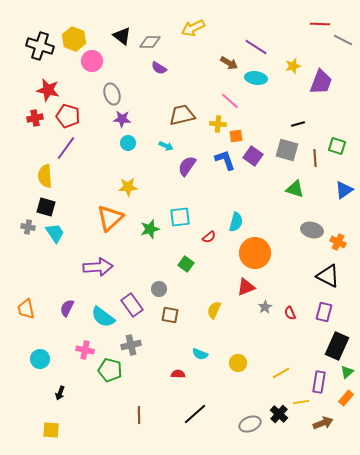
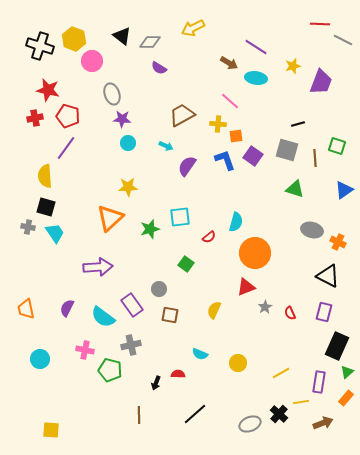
brown trapezoid at (182, 115): rotated 16 degrees counterclockwise
black arrow at (60, 393): moved 96 px right, 10 px up
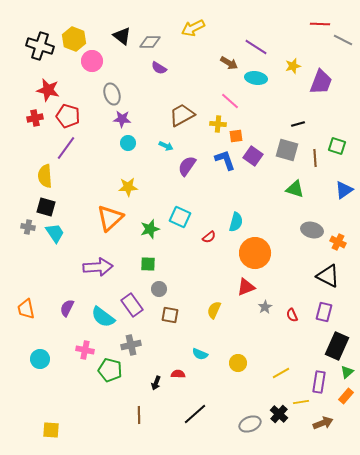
cyan square at (180, 217): rotated 30 degrees clockwise
green square at (186, 264): moved 38 px left; rotated 35 degrees counterclockwise
red semicircle at (290, 313): moved 2 px right, 2 px down
orange rectangle at (346, 398): moved 2 px up
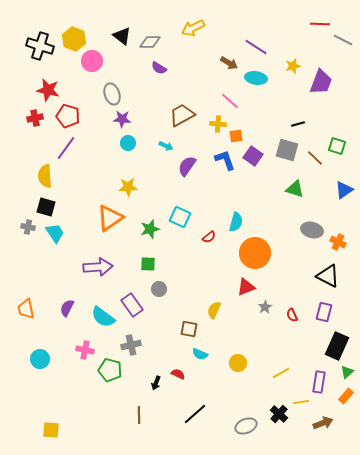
brown line at (315, 158): rotated 42 degrees counterclockwise
orange triangle at (110, 218): rotated 8 degrees clockwise
brown square at (170, 315): moved 19 px right, 14 px down
red semicircle at (178, 374): rotated 24 degrees clockwise
gray ellipse at (250, 424): moved 4 px left, 2 px down
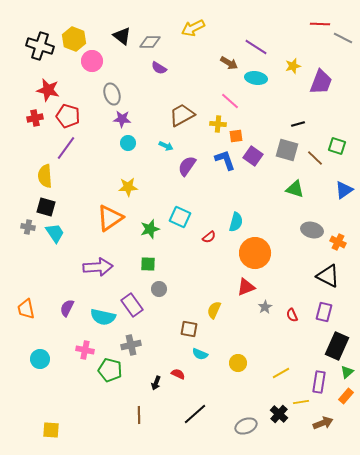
gray line at (343, 40): moved 2 px up
cyan semicircle at (103, 317): rotated 25 degrees counterclockwise
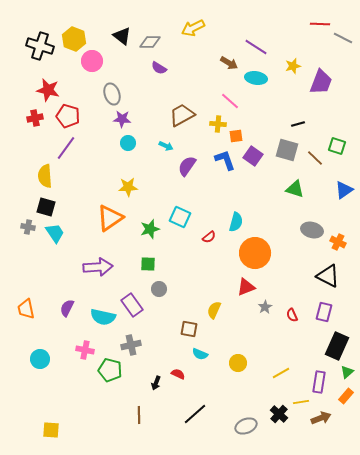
brown arrow at (323, 423): moved 2 px left, 5 px up
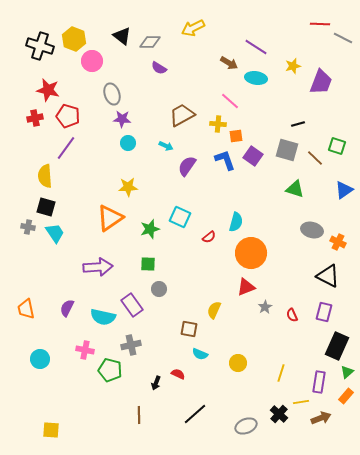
orange circle at (255, 253): moved 4 px left
yellow line at (281, 373): rotated 42 degrees counterclockwise
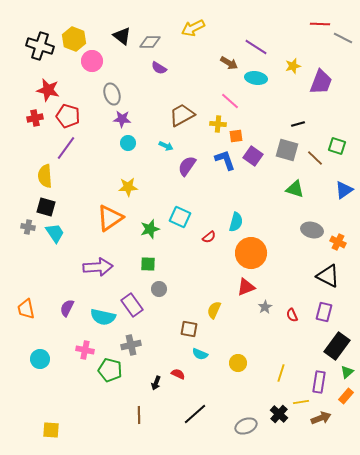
black rectangle at (337, 346): rotated 12 degrees clockwise
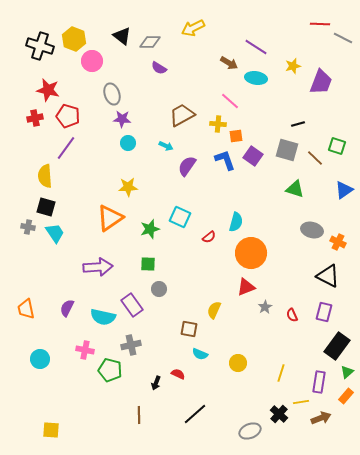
gray ellipse at (246, 426): moved 4 px right, 5 px down
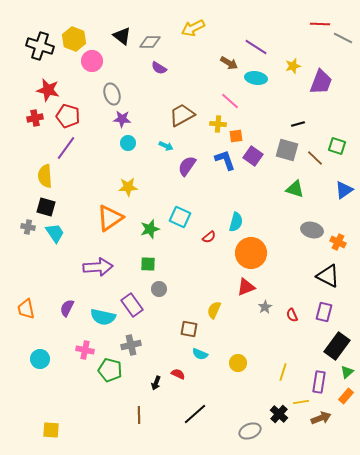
yellow line at (281, 373): moved 2 px right, 1 px up
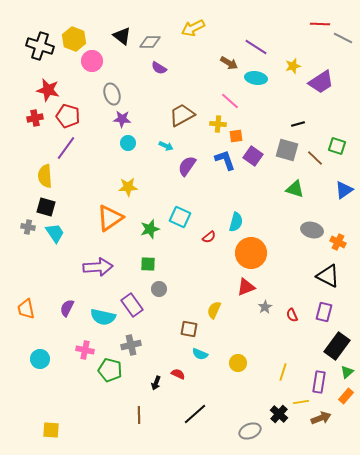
purple trapezoid at (321, 82): rotated 36 degrees clockwise
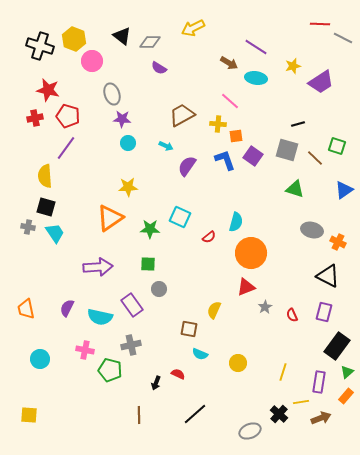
green star at (150, 229): rotated 18 degrees clockwise
cyan semicircle at (103, 317): moved 3 px left
yellow square at (51, 430): moved 22 px left, 15 px up
